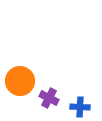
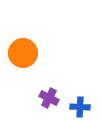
orange circle: moved 3 px right, 28 px up
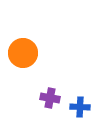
purple cross: moved 1 px right; rotated 18 degrees counterclockwise
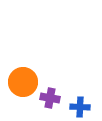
orange circle: moved 29 px down
